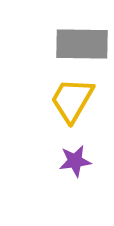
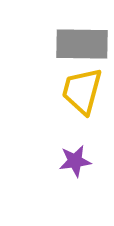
yellow trapezoid: moved 10 px right, 9 px up; rotated 15 degrees counterclockwise
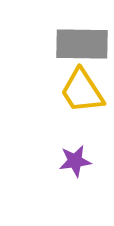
yellow trapezoid: rotated 48 degrees counterclockwise
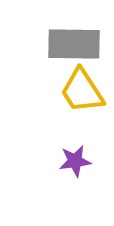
gray rectangle: moved 8 px left
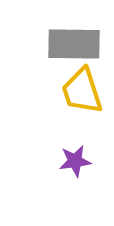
yellow trapezoid: rotated 15 degrees clockwise
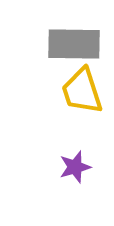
purple star: moved 6 px down; rotated 8 degrees counterclockwise
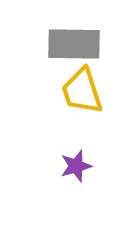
purple star: moved 1 px right, 1 px up
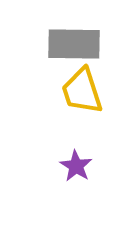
purple star: rotated 24 degrees counterclockwise
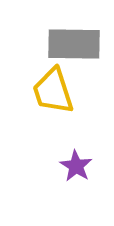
yellow trapezoid: moved 29 px left
